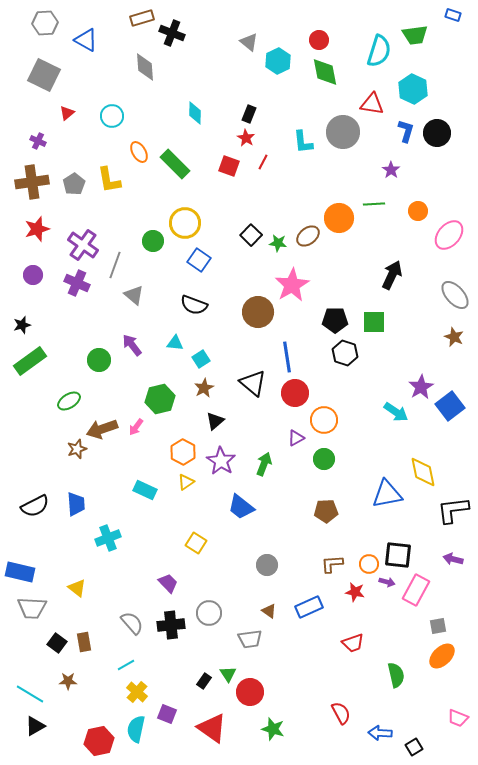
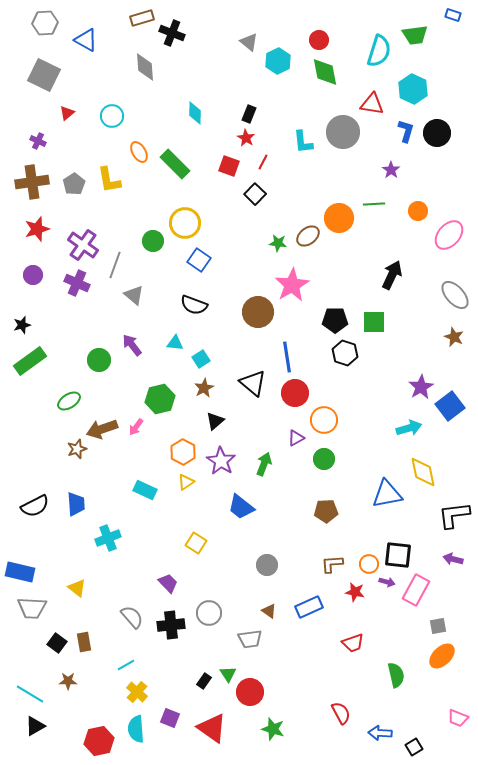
black square at (251, 235): moved 4 px right, 41 px up
cyan arrow at (396, 412): moved 13 px right, 16 px down; rotated 50 degrees counterclockwise
black L-shape at (453, 510): moved 1 px right, 5 px down
gray semicircle at (132, 623): moved 6 px up
purple square at (167, 714): moved 3 px right, 4 px down
cyan semicircle at (136, 729): rotated 16 degrees counterclockwise
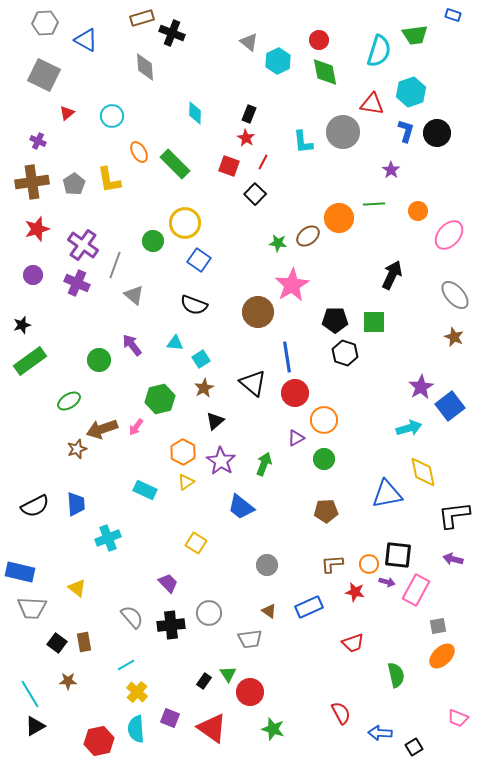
cyan hexagon at (413, 89): moved 2 px left, 3 px down; rotated 16 degrees clockwise
cyan line at (30, 694): rotated 28 degrees clockwise
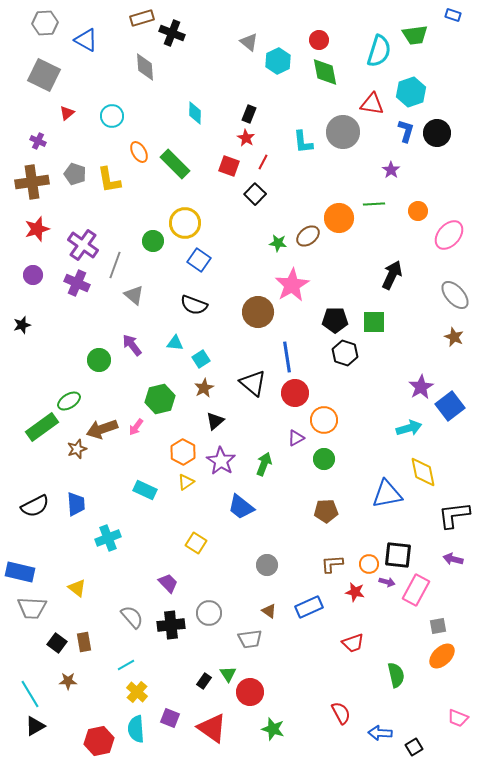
gray pentagon at (74, 184): moved 1 px right, 10 px up; rotated 20 degrees counterclockwise
green rectangle at (30, 361): moved 12 px right, 66 px down
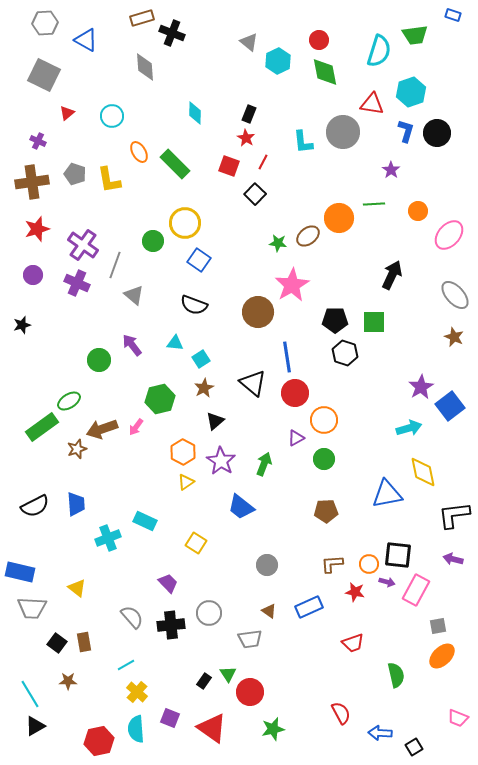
cyan rectangle at (145, 490): moved 31 px down
green star at (273, 729): rotated 30 degrees counterclockwise
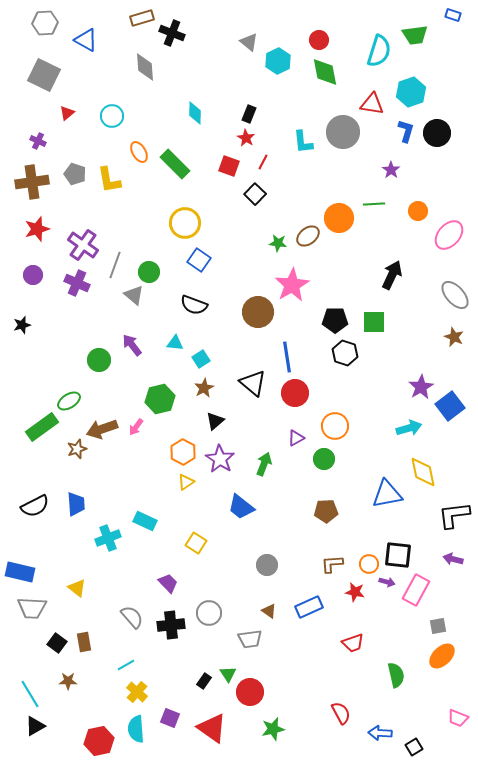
green circle at (153, 241): moved 4 px left, 31 px down
orange circle at (324, 420): moved 11 px right, 6 px down
purple star at (221, 461): moved 1 px left, 2 px up
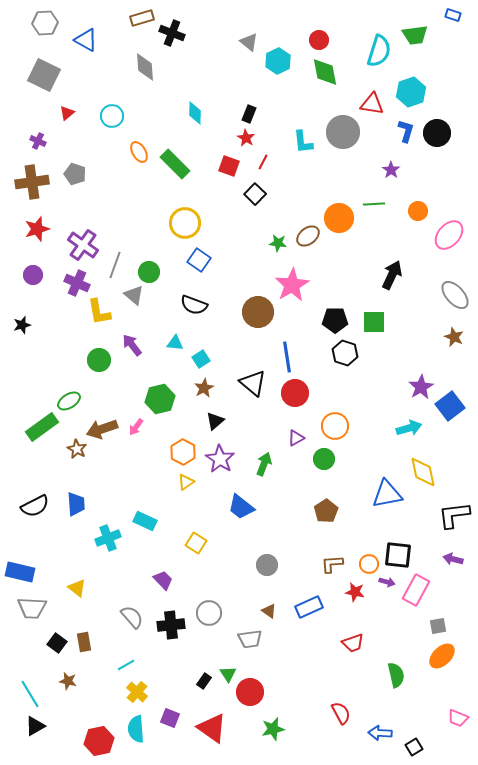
yellow L-shape at (109, 180): moved 10 px left, 132 px down
brown star at (77, 449): rotated 24 degrees counterclockwise
brown pentagon at (326, 511): rotated 30 degrees counterclockwise
purple trapezoid at (168, 583): moved 5 px left, 3 px up
brown star at (68, 681): rotated 12 degrees clockwise
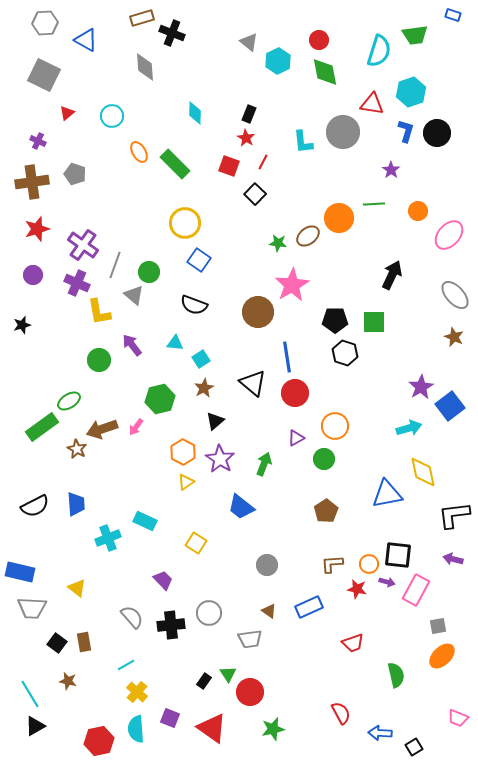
red star at (355, 592): moved 2 px right, 3 px up
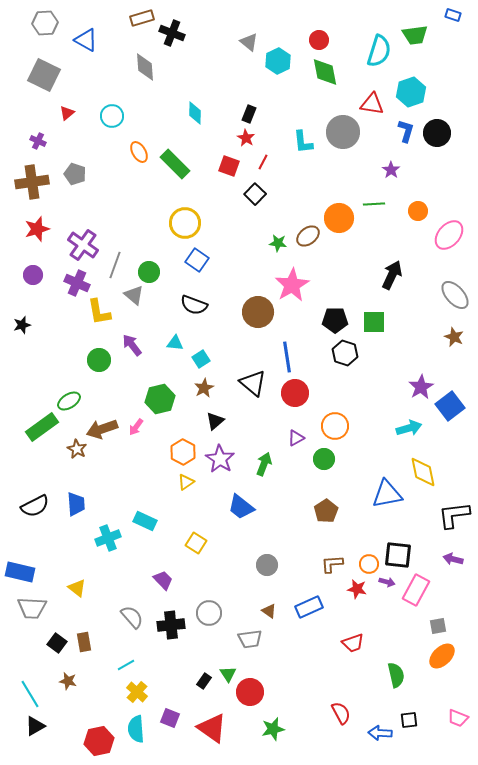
blue square at (199, 260): moved 2 px left
black square at (414, 747): moved 5 px left, 27 px up; rotated 24 degrees clockwise
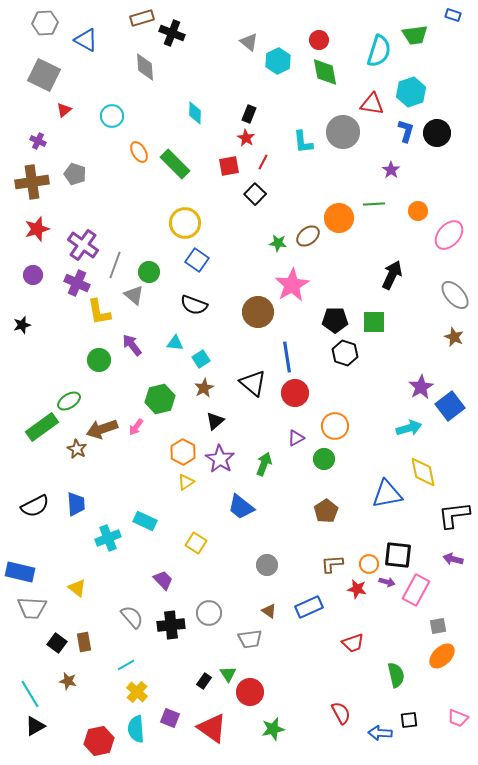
red triangle at (67, 113): moved 3 px left, 3 px up
red square at (229, 166): rotated 30 degrees counterclockwise
